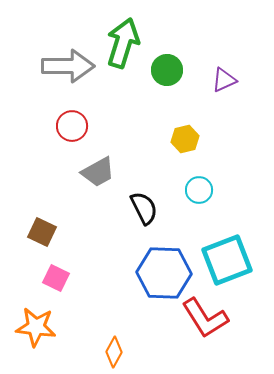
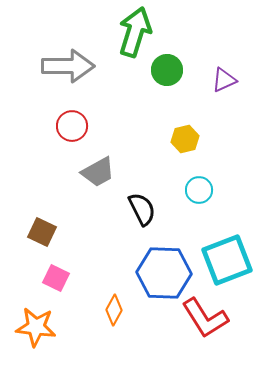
green arrow: moved 12 px right, 11 px up
black semicircle: moved 2 px left, 1 px down
orange diamond: moved 42 px up
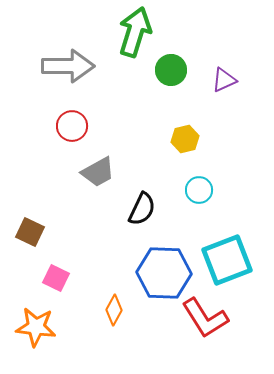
green circle: moved 4 px right
black semicircle: rotated 52 degrees clockwise
brown square: moved 12 px left
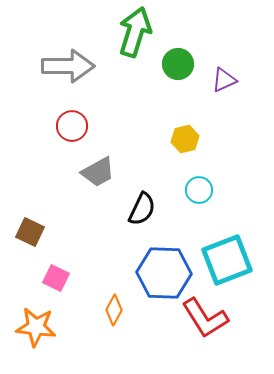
green circle: moved 7 px right, 6 px up
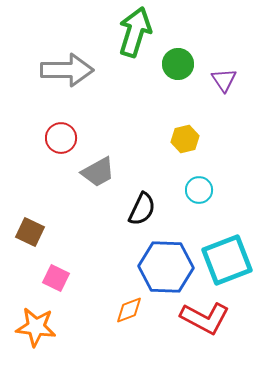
gray arrow: moved 1 px left, 4 px down
purple triangle: rotated 40 degrees counterclockwise
red circle: moved 11 px left, 12 px down
blue hexagon: moved 2 px right, 6 px up
orange diamond: moved 15 px right; rotated 40 degrees clockwise
red L-shape: rotated 30 degrees counterclockwise
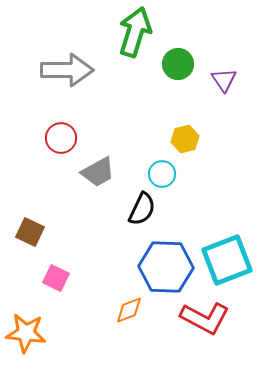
cyan circle: moved 37 px left, 16 px up
orange star: moved 10 px left, 6 px down
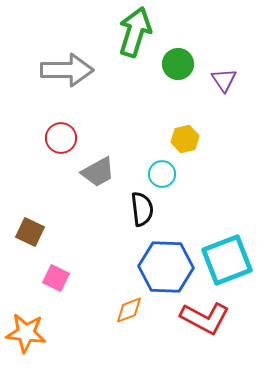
black semicircle: rotated 32 degrees counterclockwise
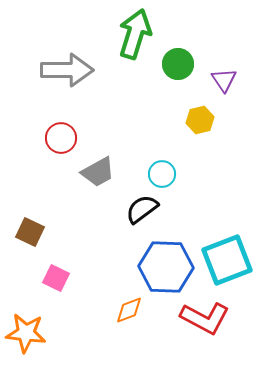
green arrow: moved 2 px down
yellow hexagon: moved 15 px right, 19 px up
black semicircle: rotated 120 degrees counterclockwise
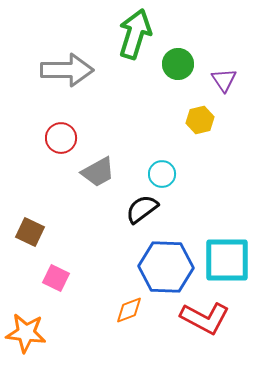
cyan square: rotated 21 degrees clockwise
